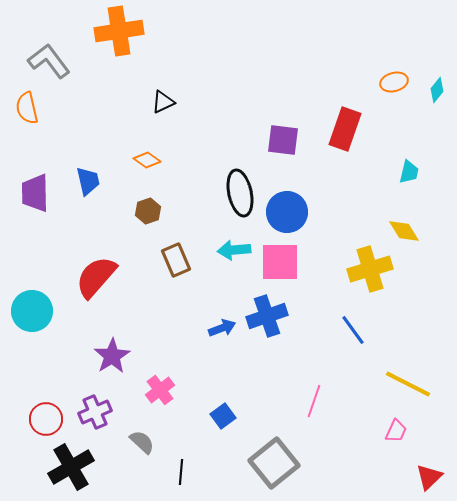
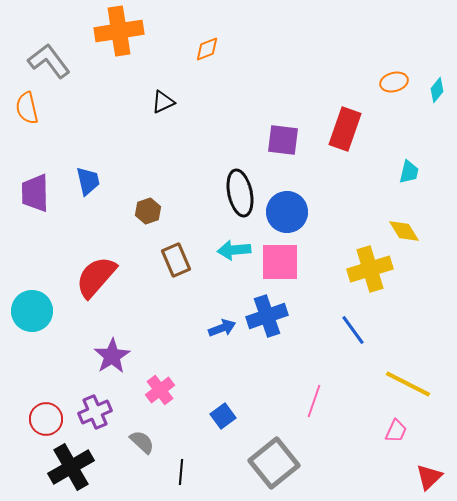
orange diamond: moved 60 px right, 111 px up; rotated 56 degrees counterclockwise
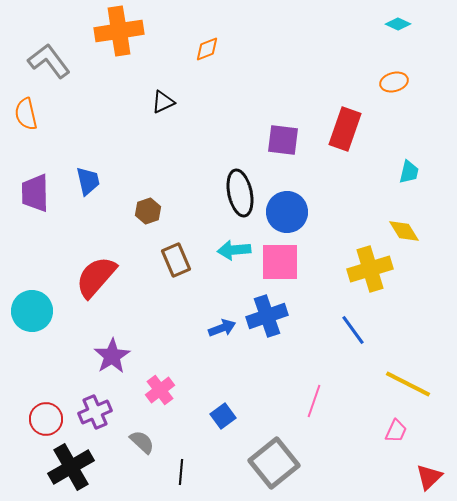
cyan diamond: moved 39 px left, 66 px up; rotated 75 degrees clockwise
orange semicircle: moved 1 px left, 6 px down
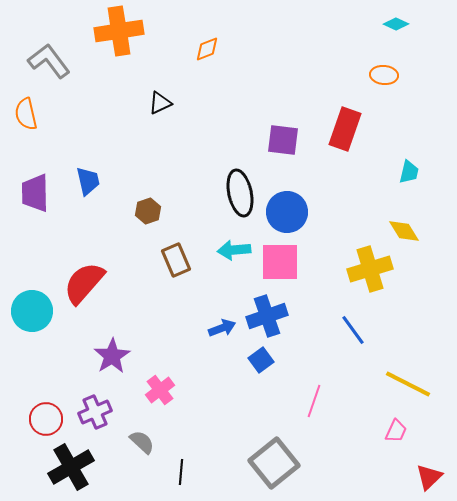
cyan diamond: moved 2 px left
orange ellipse: moved 10 px left, 7 px up; rotated 20 degrees clockwise
black triangle: moved 3 px left, 1 px down
red semicircle: moved 12 px left, 6 px down
blue square: moved 38 px right, 56 px up
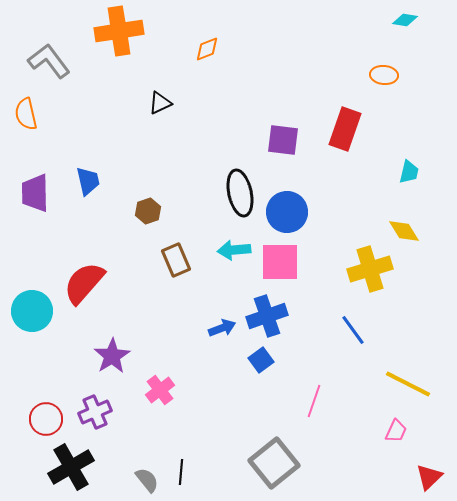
cyan diamond: moved 9 px right, 4 px up; rotated 15 degrees counterclockwise
gray semicircle: moved 5 px right, 38 px down; rotated 8 degrees clockwise
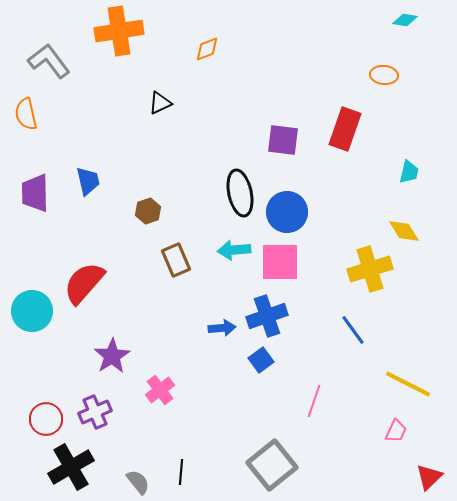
blue arrow: rotated 16 degrees clockwise
gray square: moved 2 px left, 2 px down
gray semicircle: moved 9 px left, 2 px down
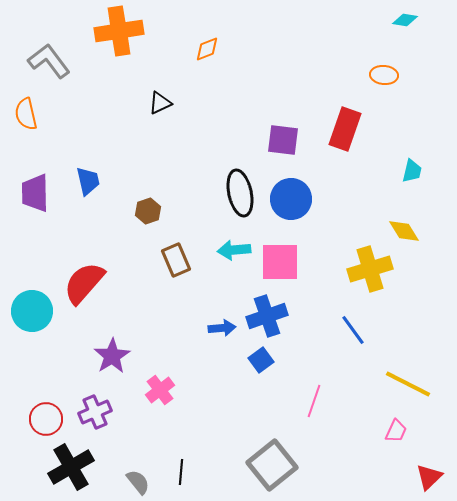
cyan trapezoid: moved 3 px right, 1 px up
blue circle: moved 4 px right, 13 px up
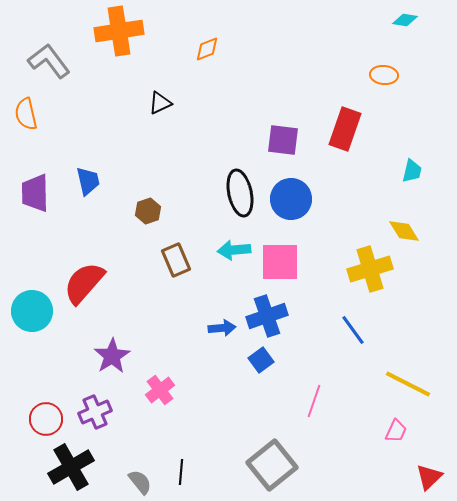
gray semicircle: moved 2 px right
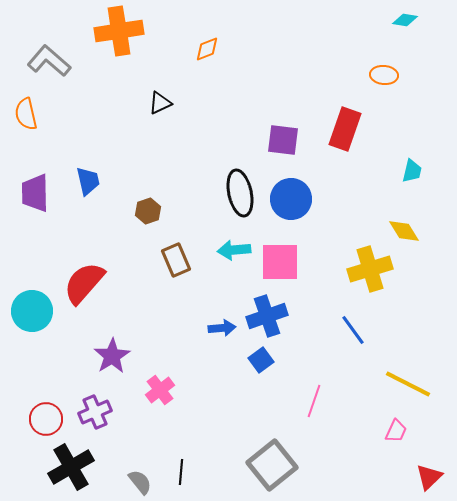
gray L-shape: rotated 12 degrees counterclockwise
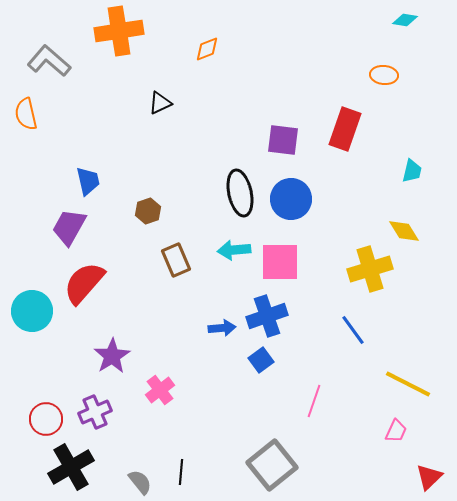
purple trapezoid: moved 34 px right, 34 px down; rotated 30 degrees clockwise
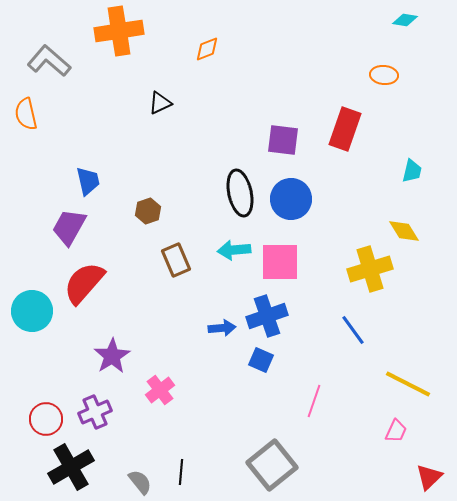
blue square: rotated 30 degrees counterclockwise
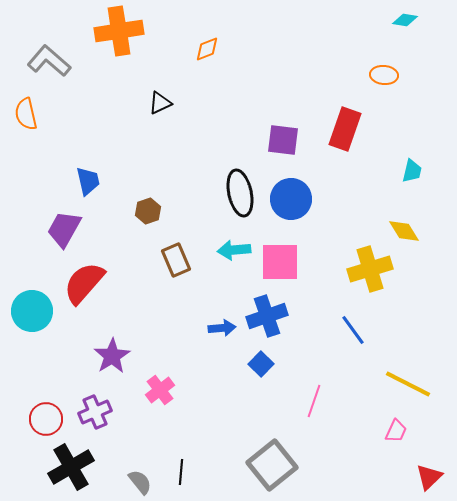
purple trapezoid: moved 5 px left, 2 px down
blue square: moved 4 px down; rotated 20 degrees clockwise
